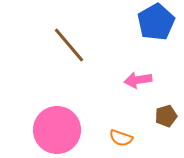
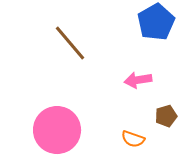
brown line: moved 1 px right, 2 px up
orange semicircle: moved 12 px right, 1 px down
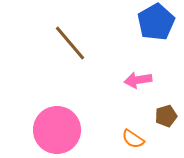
orange semicircle: rotated 15 degrees clockwise
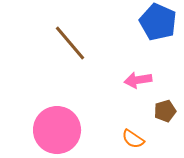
blue pentagon: moved 2 px right; rotated 18 degrees counterclockwise
brown pentagon: moved 1 px left, 5 px up
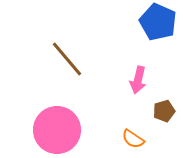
brown line: moved 3 px left, 16 px down
pink arrow: rotated 68 degrees counterclockwise
brown pentagon: moved 1 px left
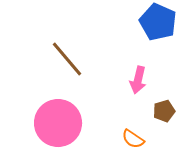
pink circle: moved 1 px right, 7 px up
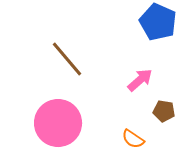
pink arrow: moved 2 px right; rotated 144 degrees counterclockwise
brown pentagon: rotated 25 degrees clockwise
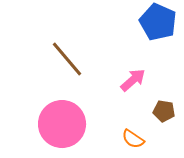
pink arrow: moved 7 px left
pink circle: moved 4 px right, 1 px down
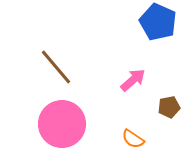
brown line: moved 11 px left, 8 px down
brown pentagon: moved 5 px right, 4 px up; rotated 20 degrees counterclockwise
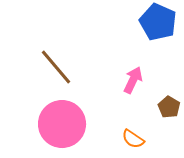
pink arrow: rotated 24 degrees counterclockwise
brown pentagon: rotated 30 degrees counterclockwise
